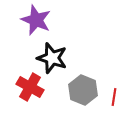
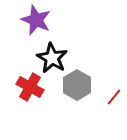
black star: rotated 12 degrees clockwise
gray hexagon: moved 6 px left, 5 px up; rotated 8 degrees clockwise
red line: rotated 30 degrees clockwise
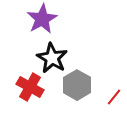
purple star: moved 6 px right, 1 px up; rotated 20 degrees clockwise
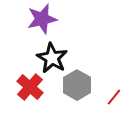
purple star: rotated 16 degrees clockwise
red cross: rotated 12 degrees clockwise
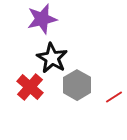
red line: rotated 18 degrees clockwise
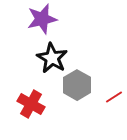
red cross: moved 1 px right, 17 px down; rotated 12 degrees counterclockwise
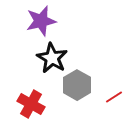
purple star: moved 1 px left, 2 px down
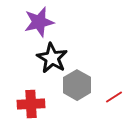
purple star: moved 2 px left, 1 px down
red cross: rotated 32 degrees counterclockwise
